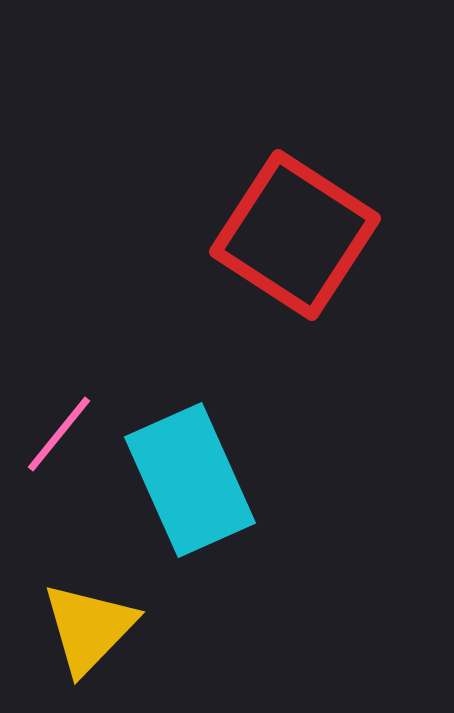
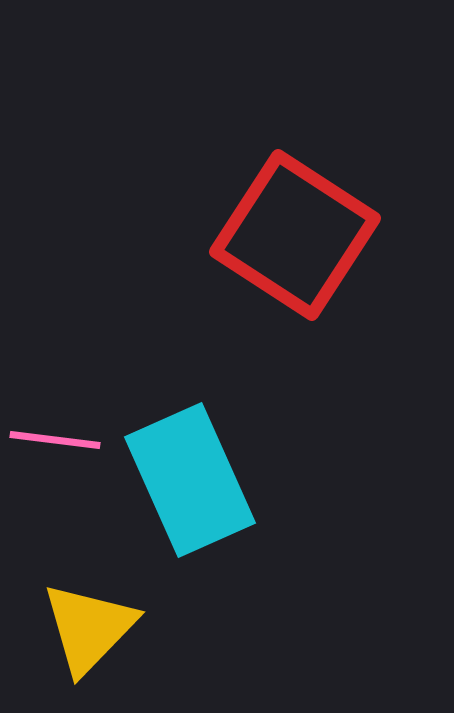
pink line: moved 4 px left, 6 px down; rotated 58 degrees clockwise
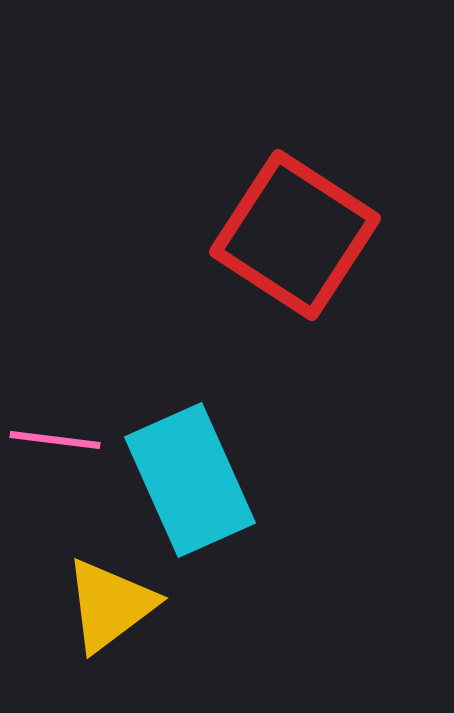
yellow triangle: moved 21 px right, 23 px up; rotated 9 degrees clockwise
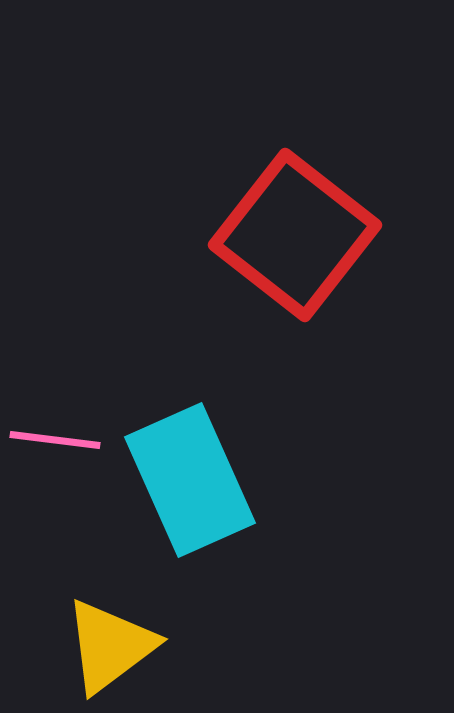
red square: rotated 5 degrees clockwise
yellow triangle: moved 41 px down
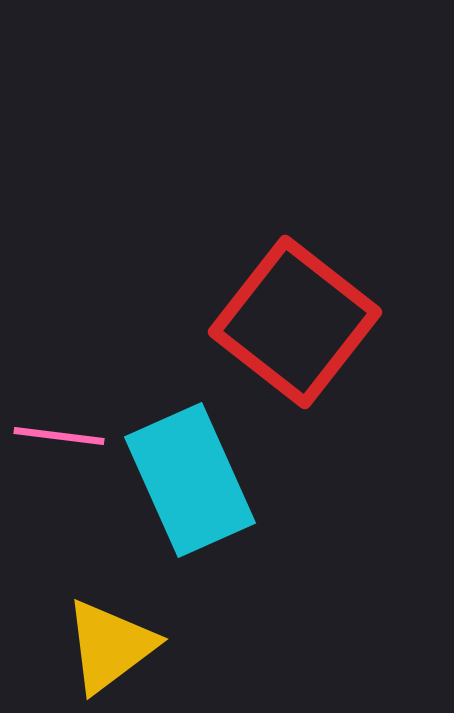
red square: moved 87 px down
pink line: moved 4 px right, 4 px up
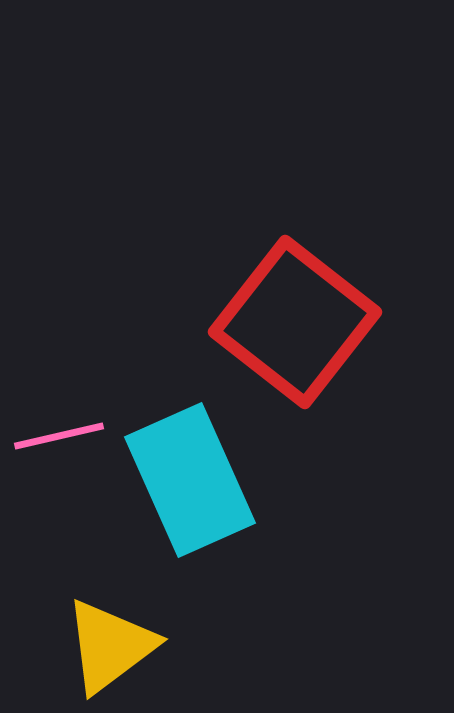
pink line: rotated 20 degrees counterclockwise
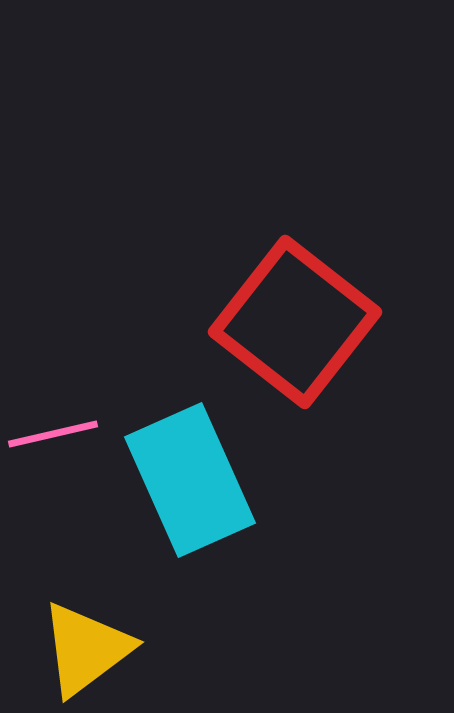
pink line: moved 6 px left, 2 px up
yellow triangle: moved 24 px left, 3 px down
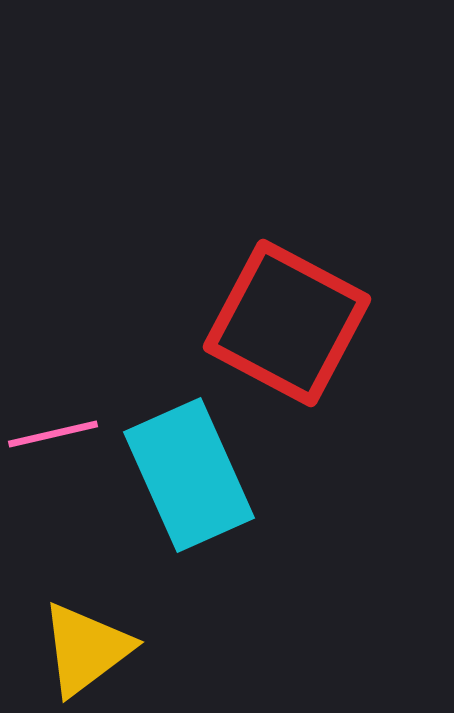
red square: moved 8 px left, 1 px down; rotated 10 degrees counterclockwise
cyan rectangle: moved 1 px left, 5 px up
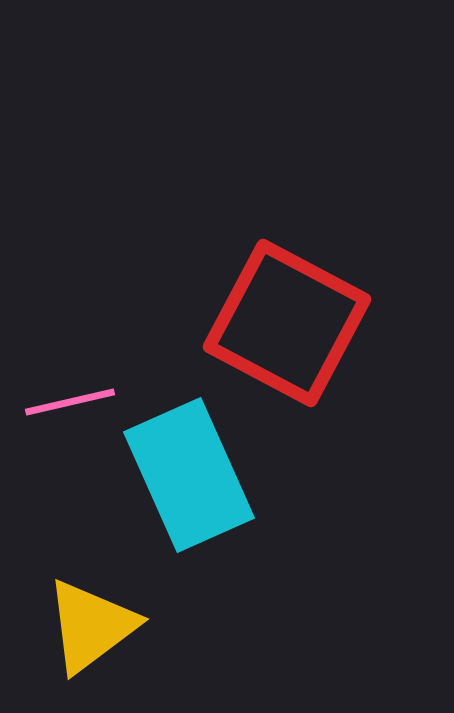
pink line: moved 17 px right, 32 px up
yellow triangle: moved 5 px right, 23 px up
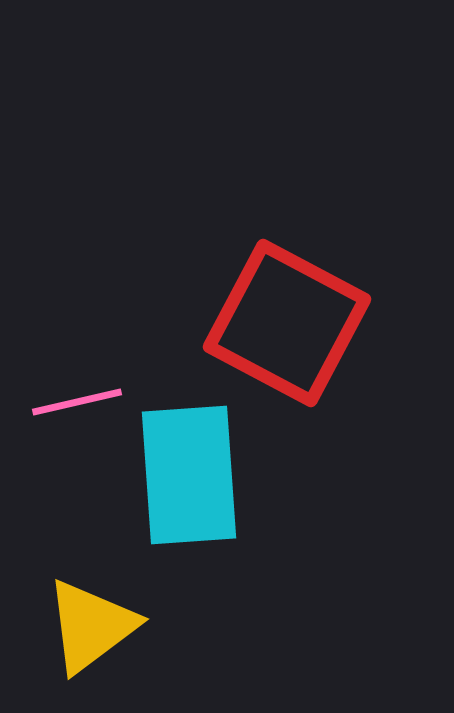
pink line: moved 7 px right
cyan rectangle: rotated 20 degrees clockwise
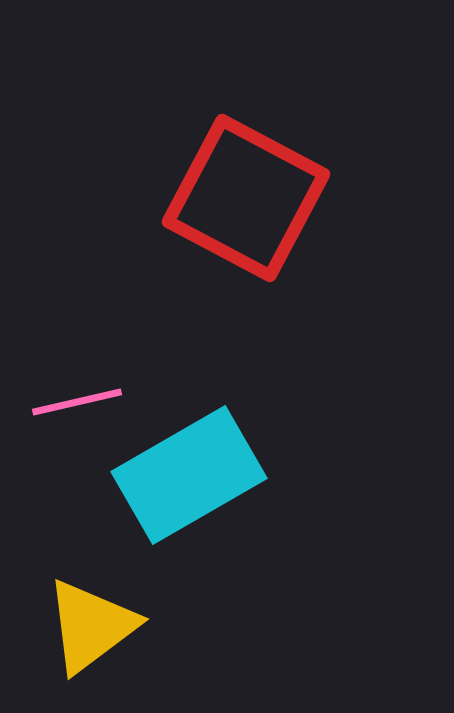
red square: moved 41 px left, 125 px up
cyan rectangle: rotated 64 degrees clockwise
